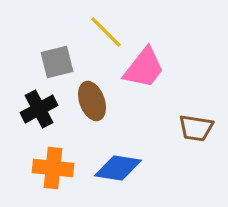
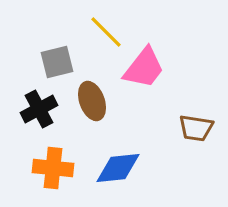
blue diamond: rotated 15 degrees counterclockwise
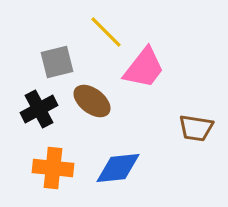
brown ellipse: rotated 33 degrees counterclockwise
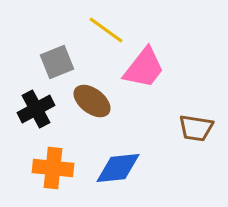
yellow line: moved 2 px up; rotated 9 degrees counterclockwise
gray square: rotated 8 degrees counterclockwise
black cross: moved 3 px left
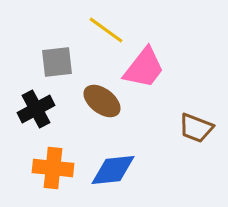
gray square: rotated 16 degrees clockwise
brown ellipse: moved 10 px right
brown trapezoid: rotated 12 degrees clockwise
blue diamond: moved 5 px left, 2 px down
